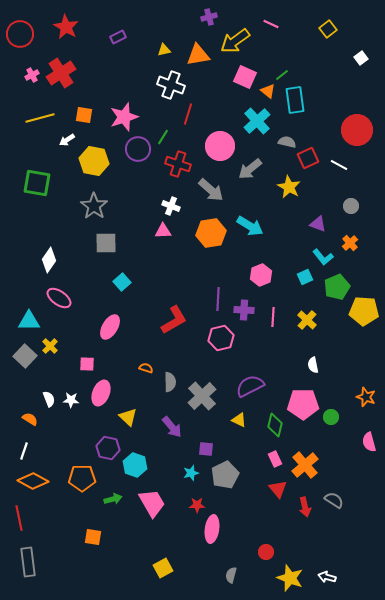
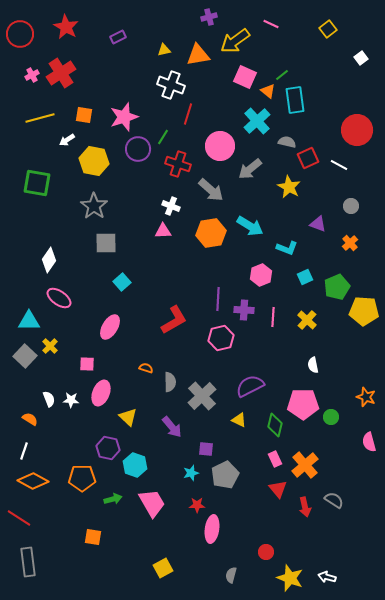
cyan L-shape at (323, 257): moved 36 px left, 9 px up; rotated 30 degrees counterclockwise
red line at (19, 518): rotated 45 degrees counterclockwise
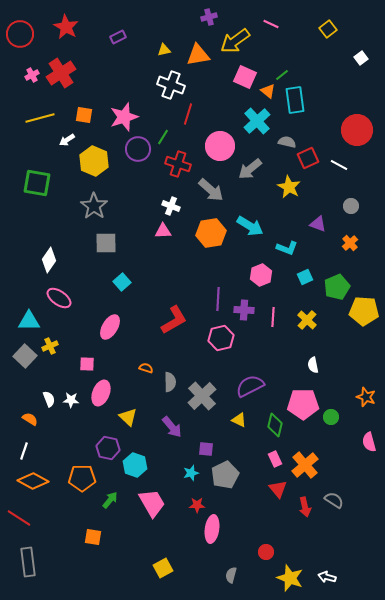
yellow hexagon at (94, 161): rotated 12 degrees clockwise
yellow cross at (50, 346): rotated 21 degrees clockwise
green arrow at (113, 499): moved 3 px left, 1 px down; rotated 36 degrees counterclockwise
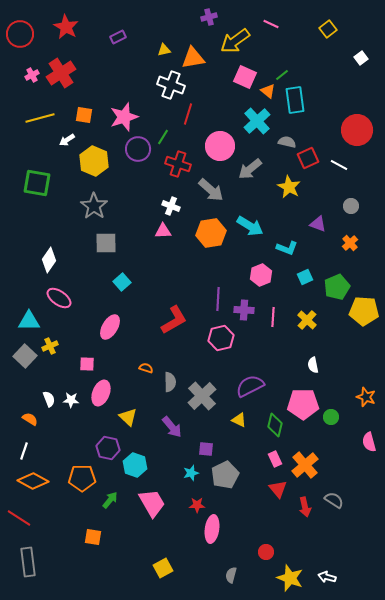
orange triangle at (198, 55): moved 5 px left, 3 px down
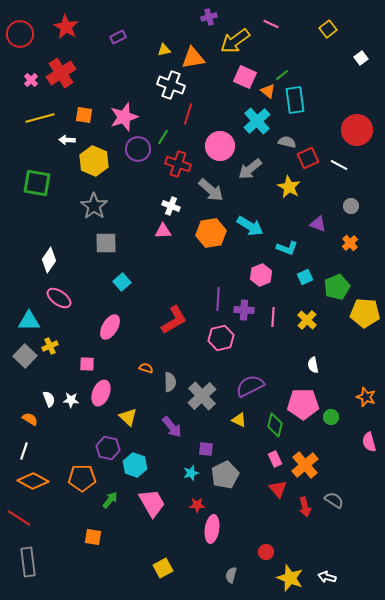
pink cross at (32, 75): moved 1 px left, 5 px down; rotated 16 degrees counterclockwise
white arrow at (67, 140): rotated 35 degrees clockwise
yellow pentagon at (364, 311): moved 1 px right, 2 px down
